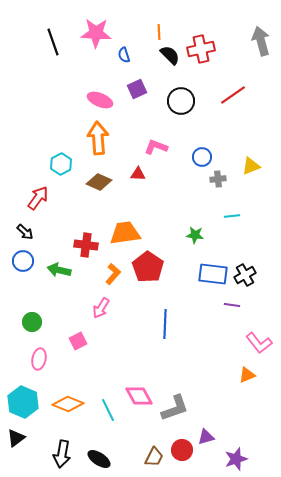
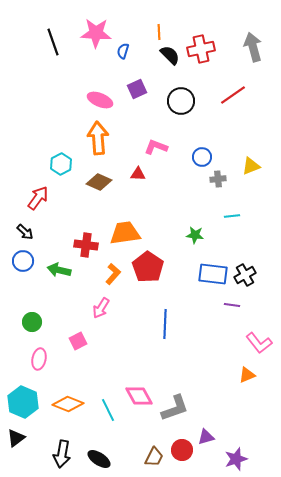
gray arrow at (261, 41): moved 8 px left, 6 px down
blue semicircle at (124, 55): moved 1 px left, 4 px up; rotated 35 degrees clockwise
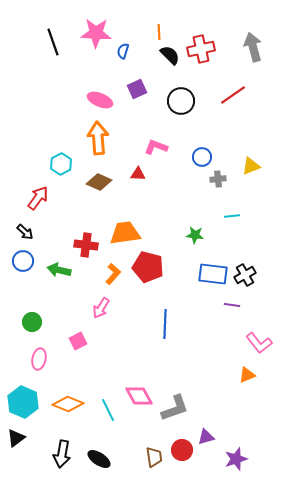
red pentagon at (148, 267): rotated 20 degrees counterclockwise
brown trapezoid at (154, 457): rotated 35 degrees counterclockwise
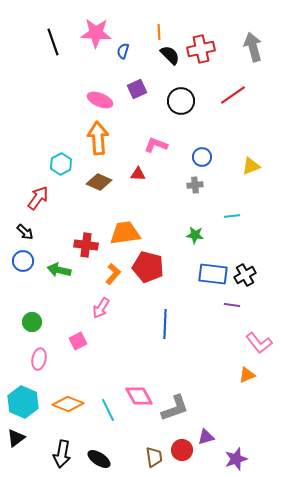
pink L-shape at (156, 147): moved 2 px up
gray cross at (218, 179): moved 23 px left, 6 px down
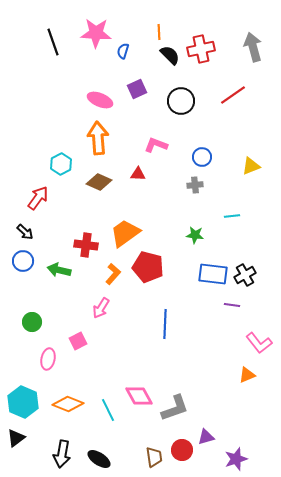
orange trapezoid at (125, 233): rotated 28 degrees counterclockwise
pink ellipse at (39, 359): moved 9 px right
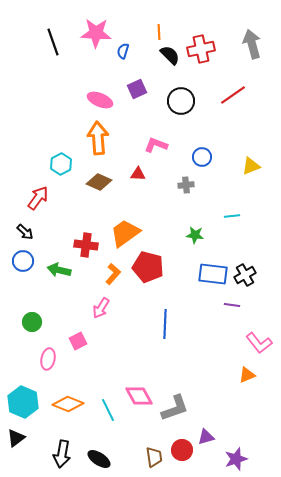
gray arrow at (253, 47): moved 1 px left, 3 px up
gray cross at (195, 185): moved 9 px left
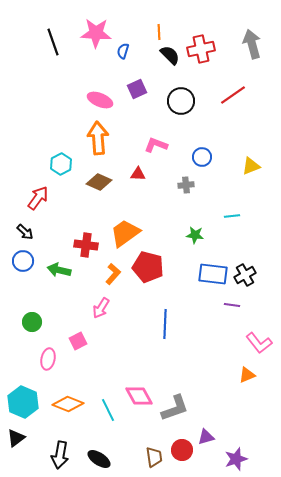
black arrow at (62, 454): moved 2 px left, 1 px down
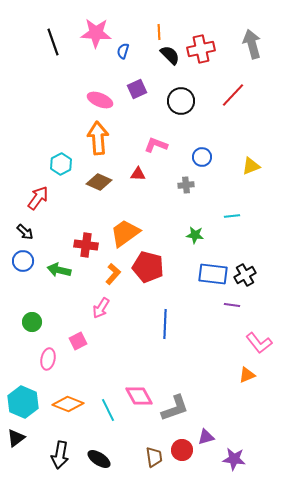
red line at (233, 95): rotated 12 degrees counterclockwise
purple star at (236, 459): moved 2 px left; rotated 25 degrees clockwise
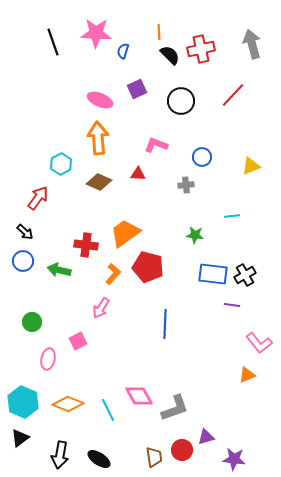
black triangle at (16, 438): moved 4 px right
